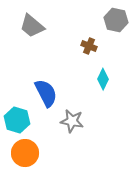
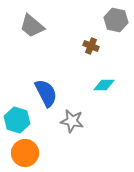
brown cross: moved 2 px right
cyan diamond: moved 1 px right, 6 px down; rotated 65 degrees clockwise
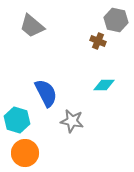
brown cross: moved 7 px right, 5 px up
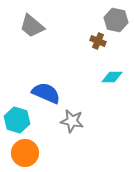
cyan diamond: moved 8 px right, 8 px up
blue semicircle: rotated 40 degrees counterclockwise
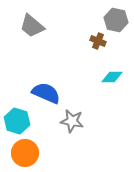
cyan hexagon: moved 1 px down
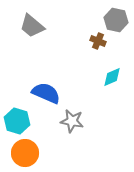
cyan diamond: rotated 25 degrees counterclockwise
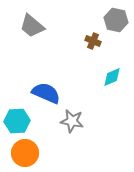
brown cross: moved 5 px left
cyan hexagon: rotated 20 degrees counterclockwise
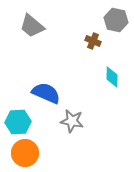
cyan diamond: rotated 65 degrees counterclockwise
cyan hexagon: moved 1 px right, 1 px down
